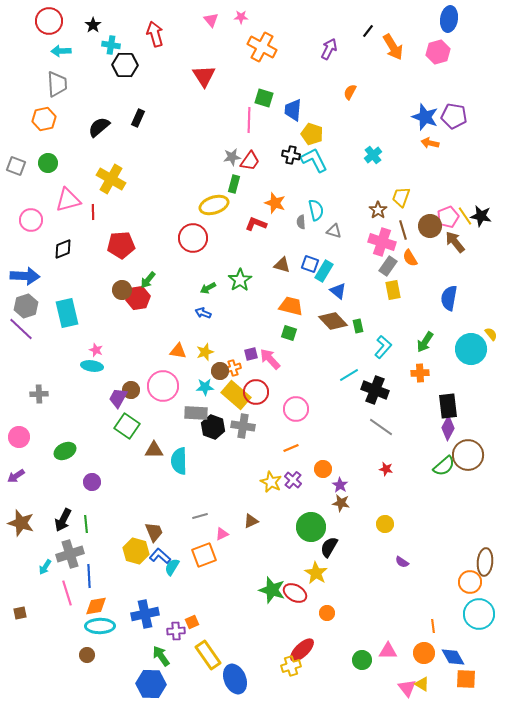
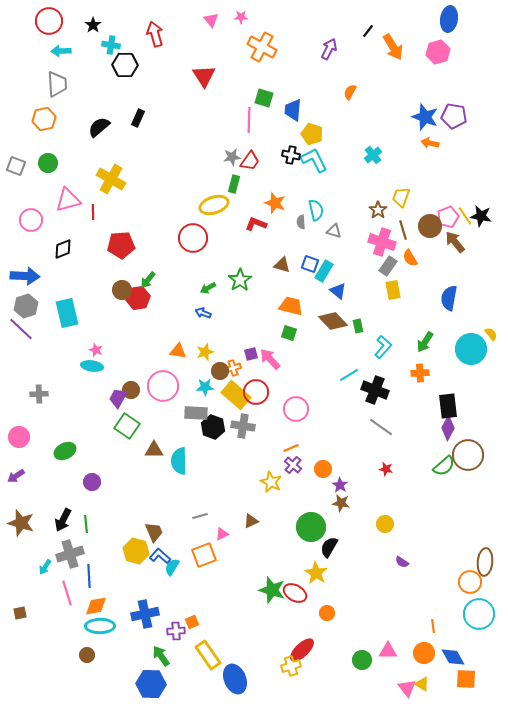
purple cross at (293, 480): moved 15 px up
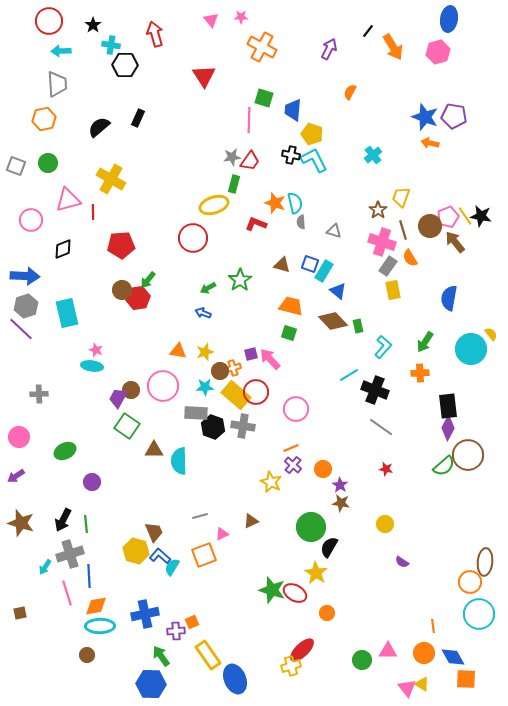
cyan semicircle at (316, 210): moved 21 px left, 7 px up
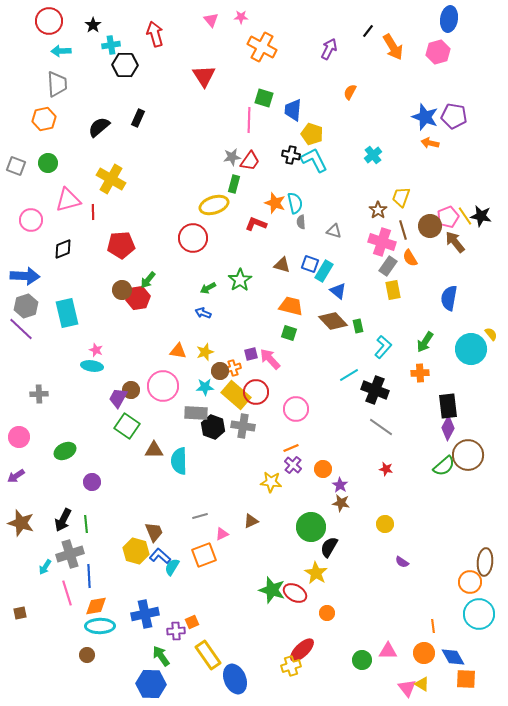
cyan cross at (111, 45): rotated 18 degrees counterclockwise
yellow star at (271, 482): rotated 20 degrees counterclockwise
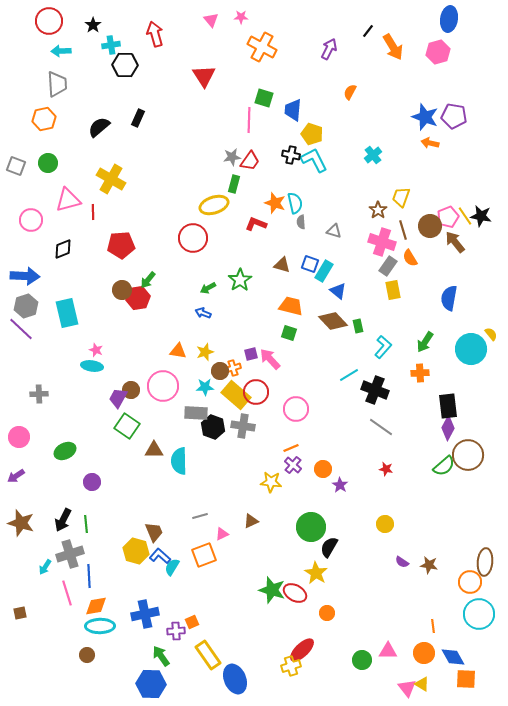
brown star at (341, 503): moved 88 px right, 62 px down
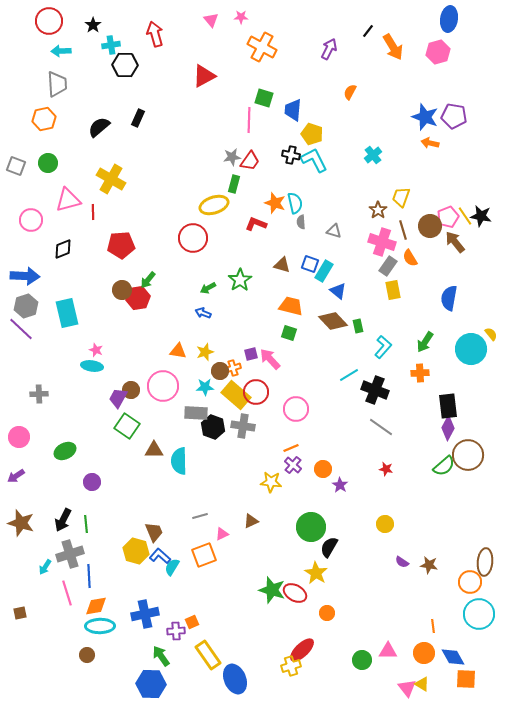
red triangle at (204, 76): rotated 35 degrees clockwise
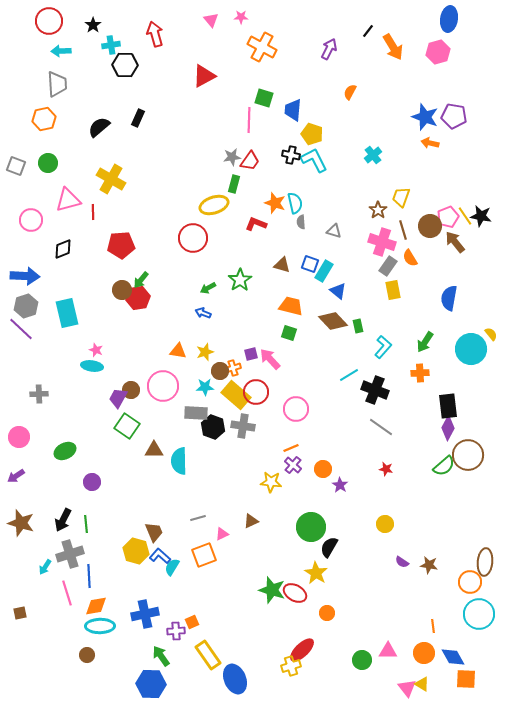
green arrow at (148, 280): moved 7 px left
gray line at (200, 516): moved 2 px left, 2 px down
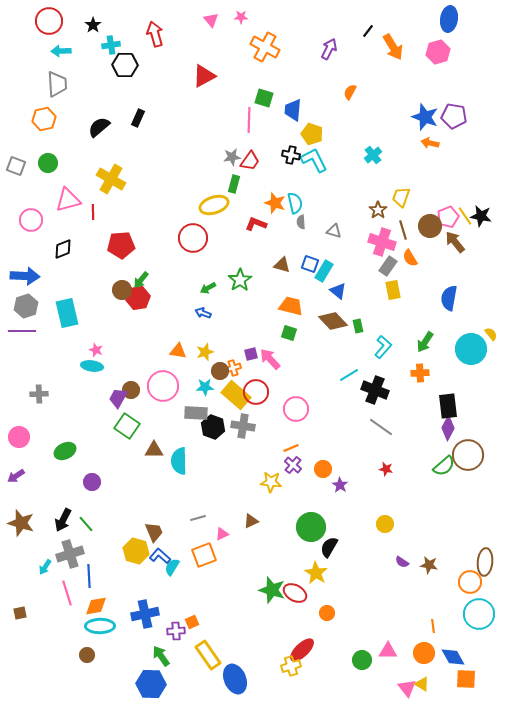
orange cross at (262, 47): moved 3 px right
purple line at (21, 329): moved 1 px right, 2 px down; rotated 44 degrees counterclockwise
green line at (86, 524): rotated 36 degrees counterclockwise
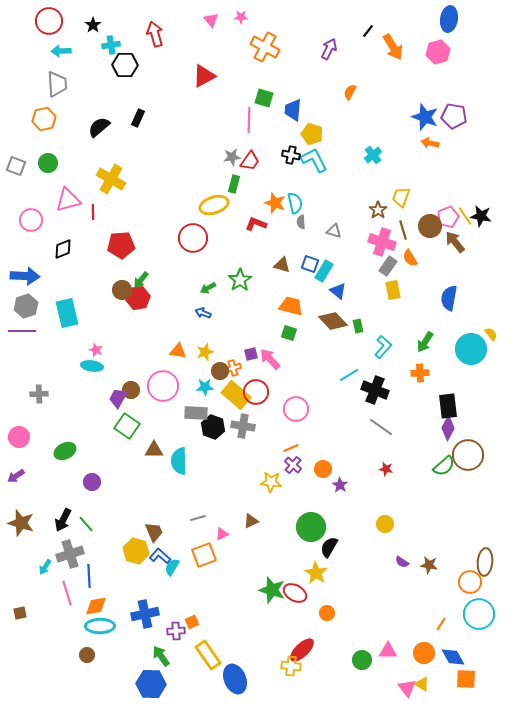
orange line at (433, 626): moved 8 px right, 2 px up; rotated 40 degrees clockwise
yellow cross at (291, 666): rotated 24 degrees clockwise
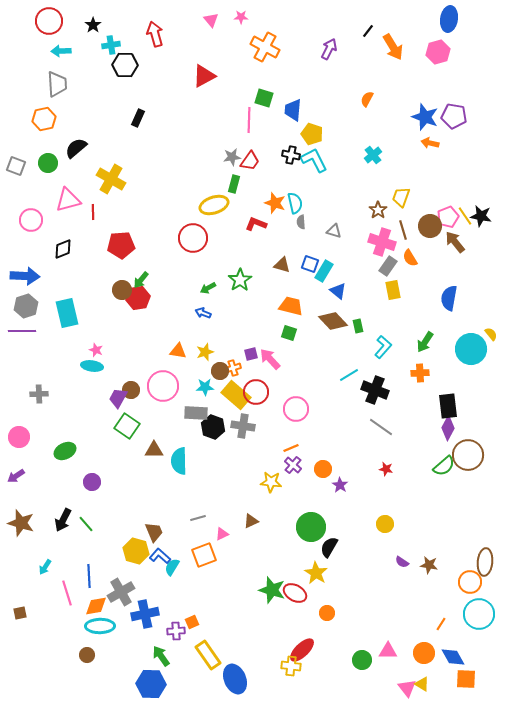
orange semicircle at (350, 92): moved 17 px right, 7 px down
black semicircle at (99, 127): moved 23 px left, 21 px down
gray cross at (70, 554): moved 51 px right, 38 px down; rotated 12 degrees counterclockwise
